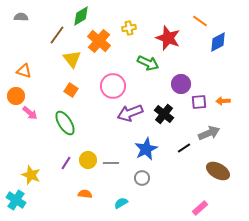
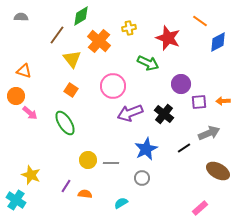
purple line: moved 23 px down
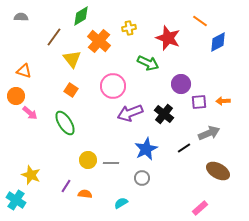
brown line: moved 3 px left, 2 px down
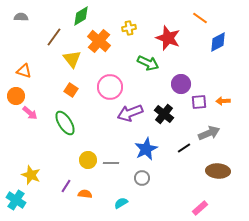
orange line: moved 3 px up
pink circle: moved 3 px left, 1 px down
brown ellipse: rotated 25 degrees counterclockwise
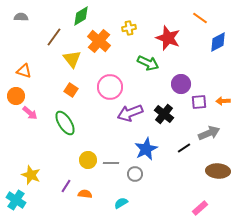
gray circle: moved 7 px left, 4 px up
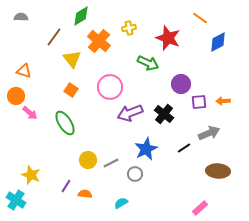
gray line: rotated 28 degrees counterclockwise
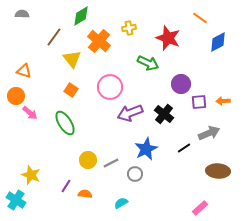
gray semicircle: moved 1 px right, 3 px up
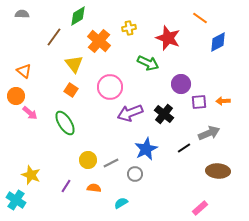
green diamond: moved 3 px left
yellow triangle: moved 2 px right, 5 px down
orange triangle: rotated 21 degrees clockwise
orange semicircle: moved 9 px right, 6 px up
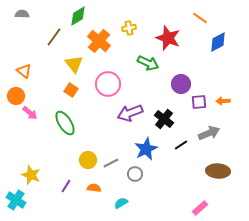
pink circle: moved 2 px left, 3 px up
black cross: moved 5 px down
black line: moved 3 px left, 3 px up
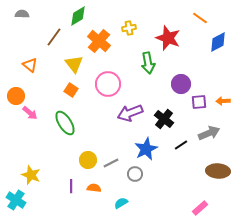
green arrow: rotated 55 degrees clockwise
orange triangle: moved 6 px right, 6 px up
purple line: moved 5 px right; rotated 32 degrees counterclockwise
